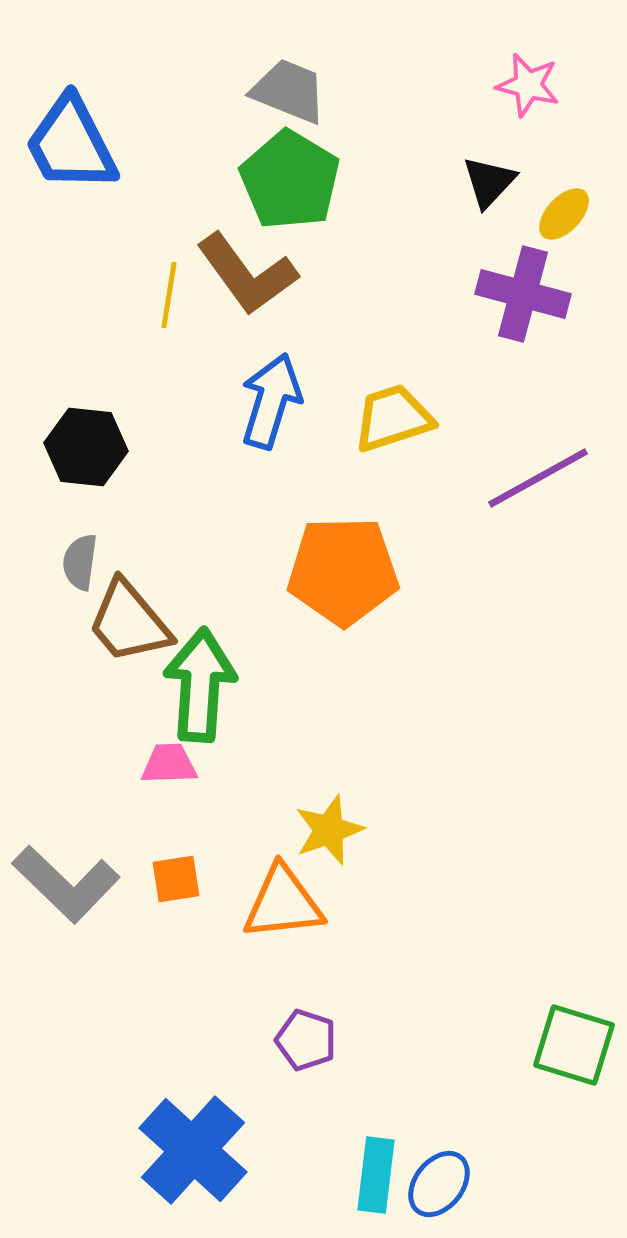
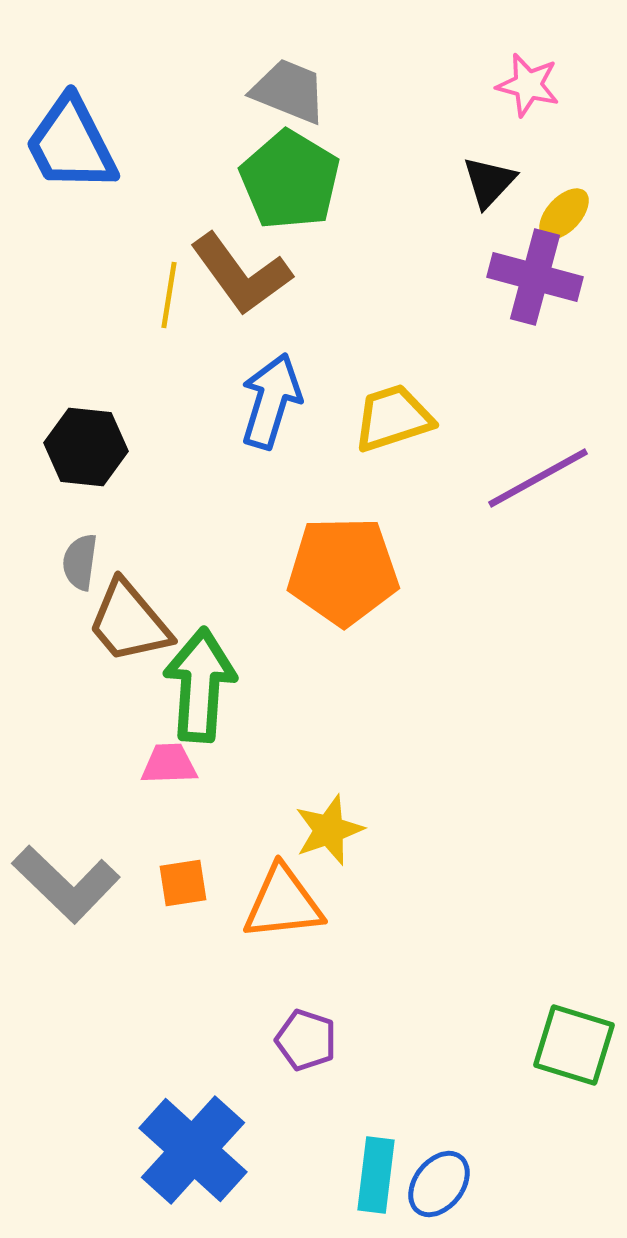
brown L-shape: moved 6 px left
purple cross: moved 12 px right, 17 px up
orange square: moved 7 px right, 4 px down
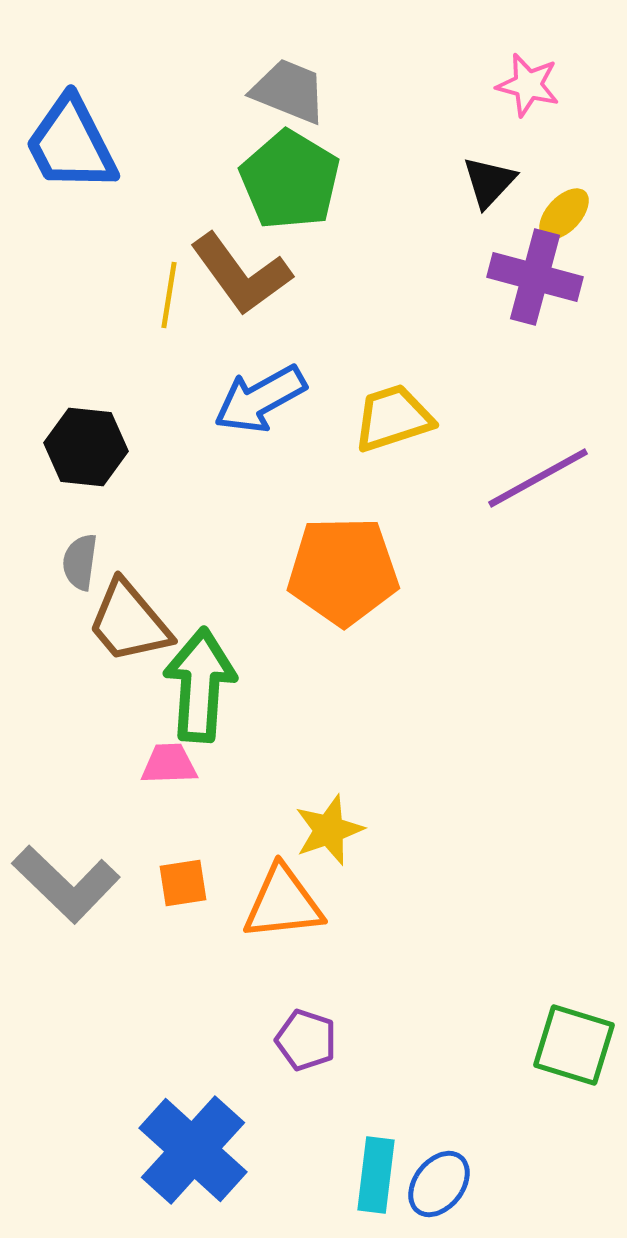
blue arrow: moved 11 px left, 2 px up; rotated 136 degrees counterclockwise
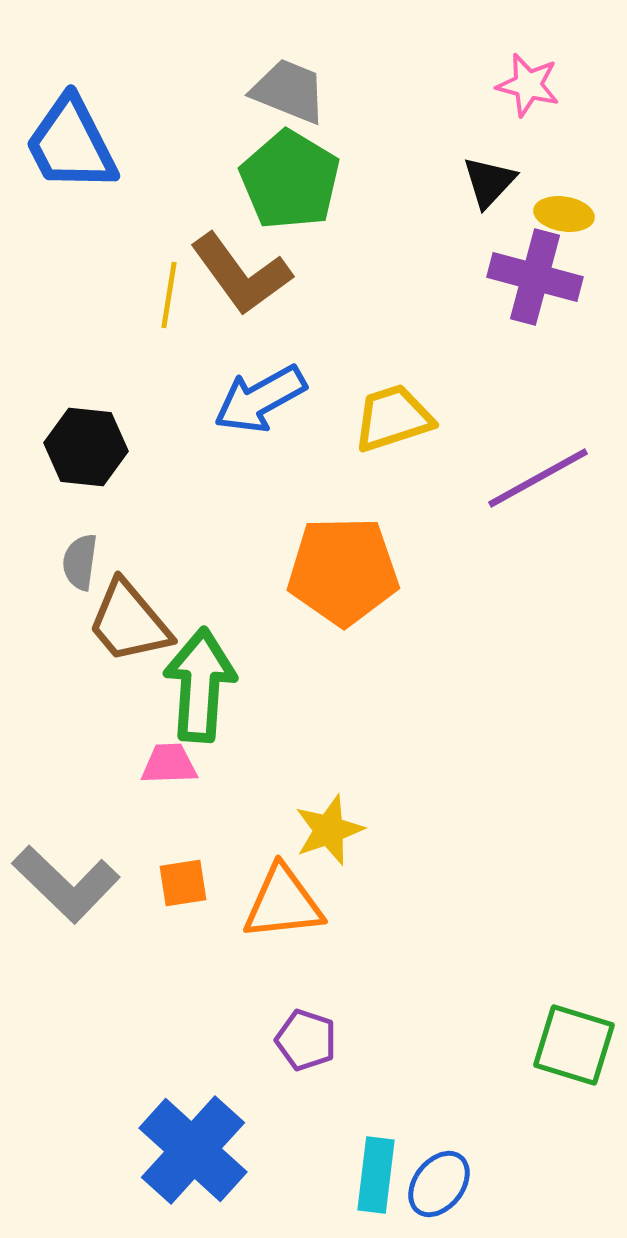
yellow ellipse: rotated 56 degrees clockwise
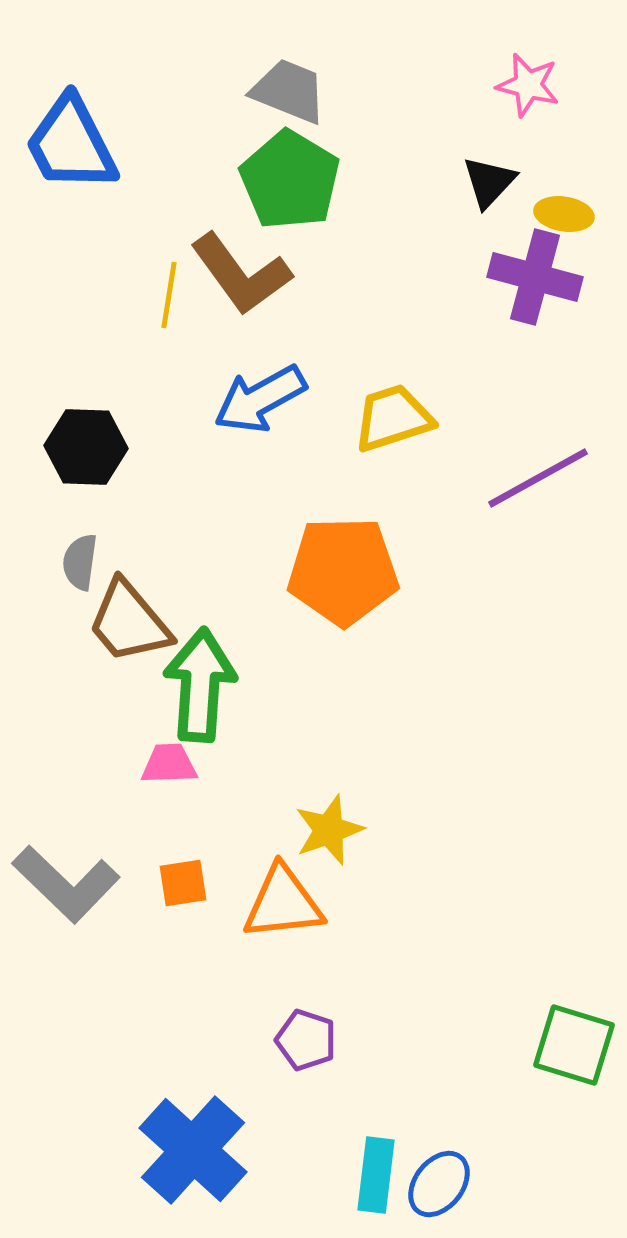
black hexagon: rotated 4 degrees counterclockwise
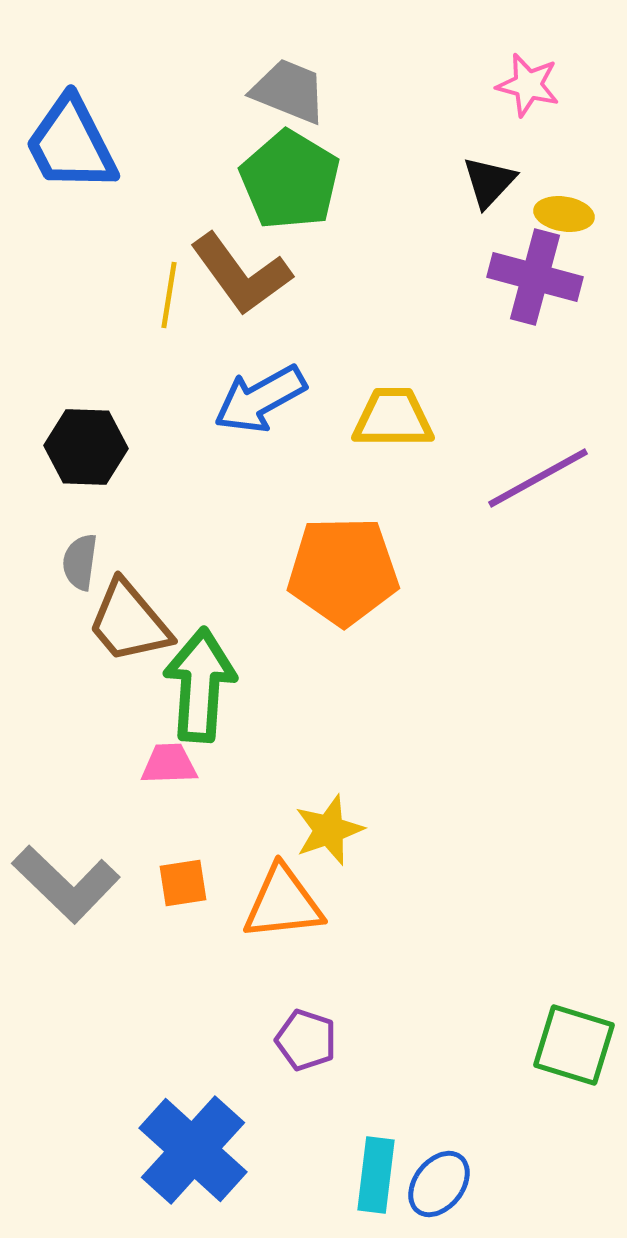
yellow trapezoid: rotated 18 degrees clockwise
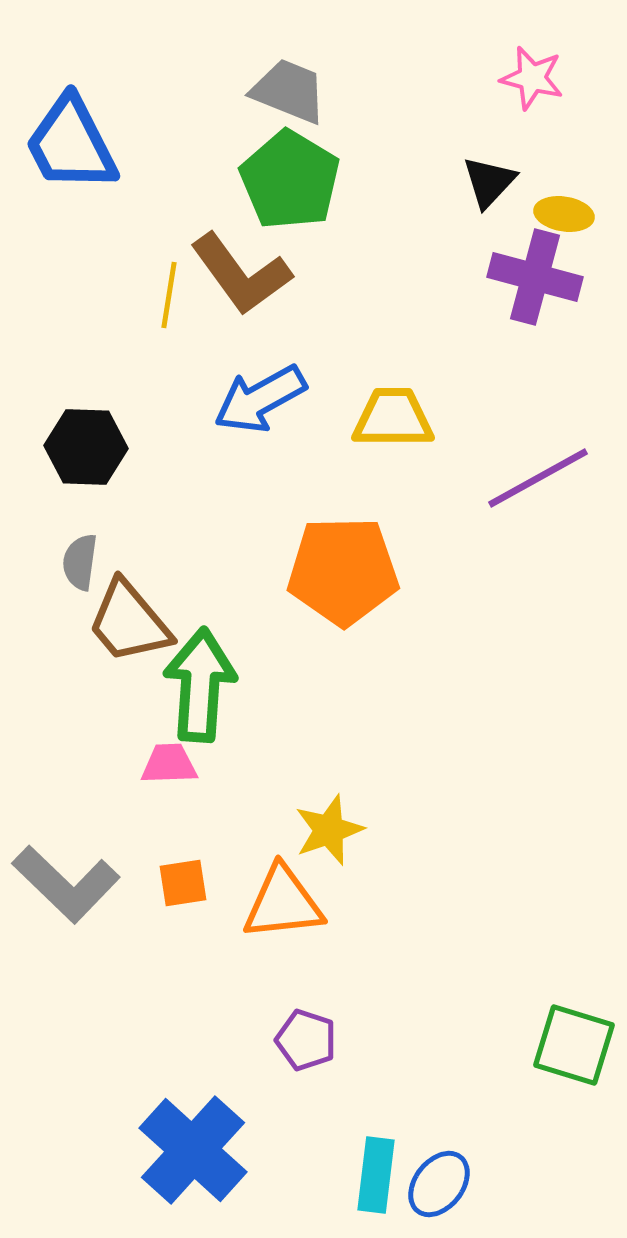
pink star: moved 4 px right, 7 px up
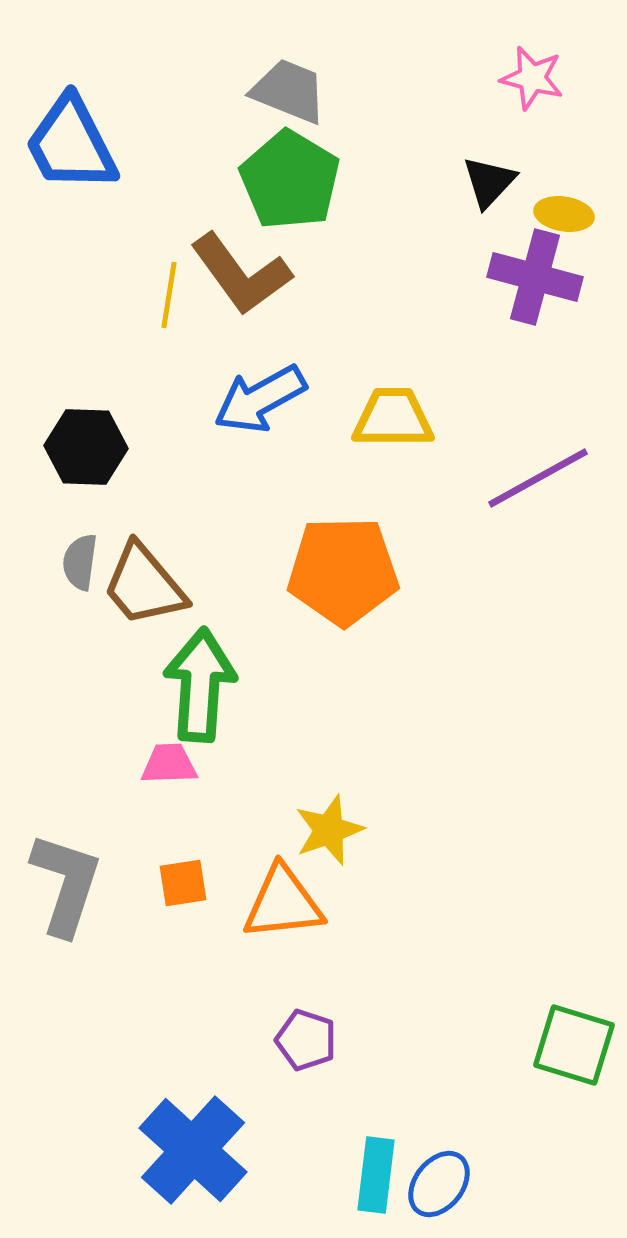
brown trapezoid: moved 15 px right, 37 px up
gray L-shape: rotated 116 degrees counterclockwise
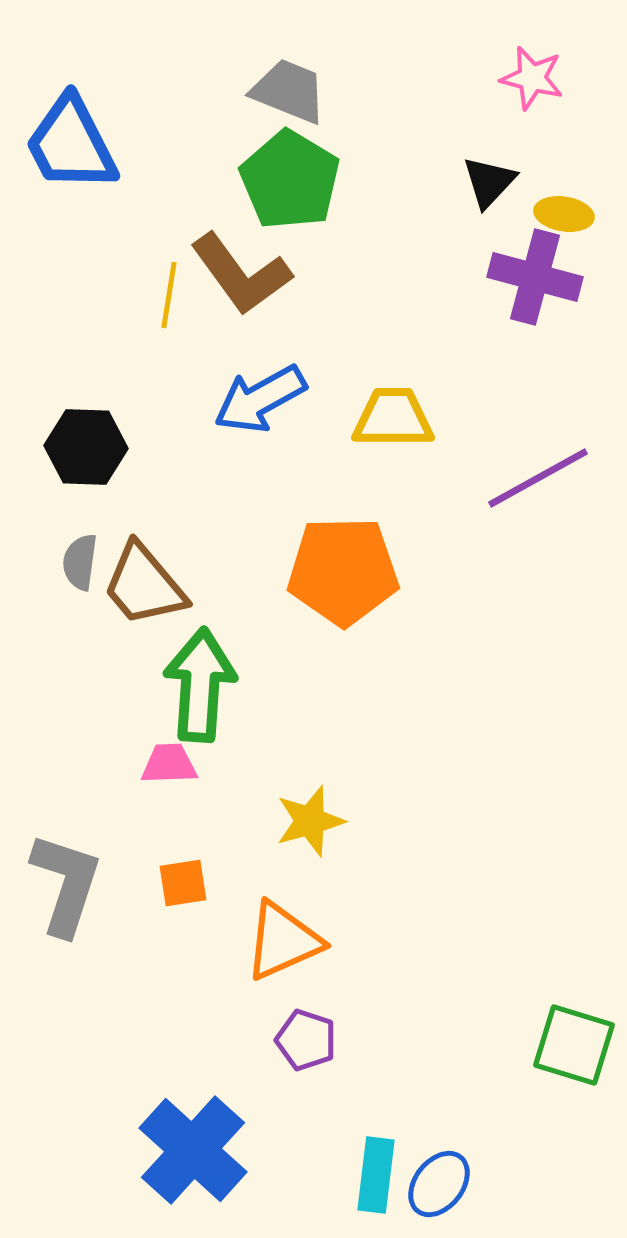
yellow star: moved 19 px left, 9 px up; rotated 4 degrees clockwise
orange triangle: moved 38 px down; rotated 18 degrees counterclockwise
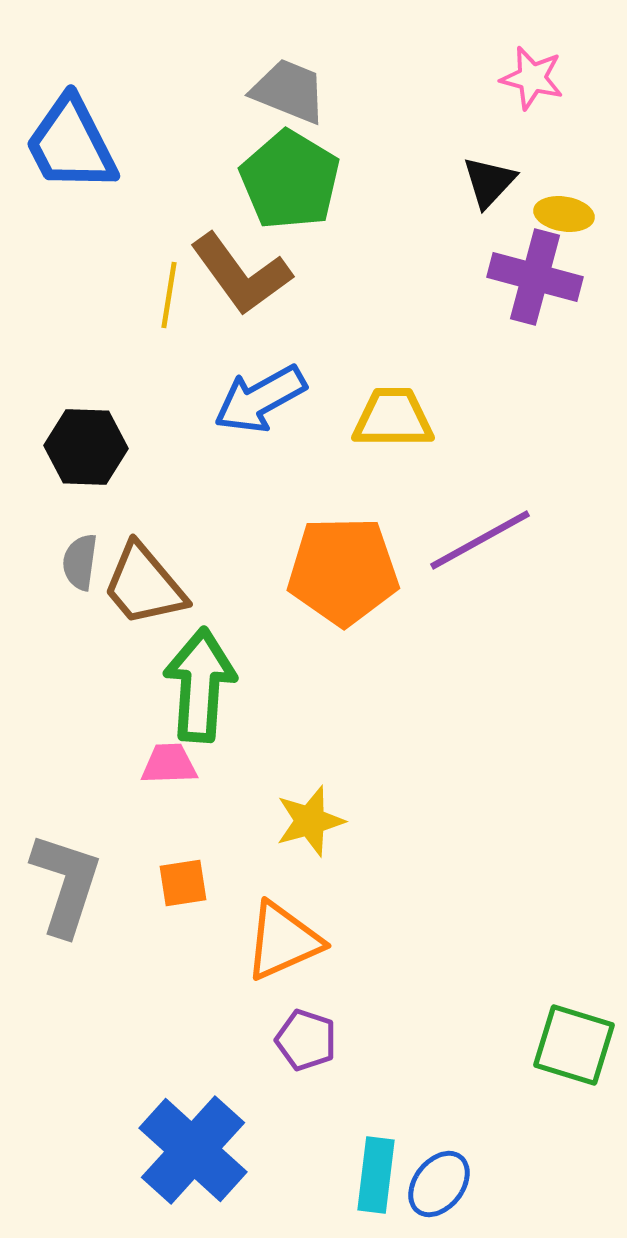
purple line: moved 58 px left, 62 px down
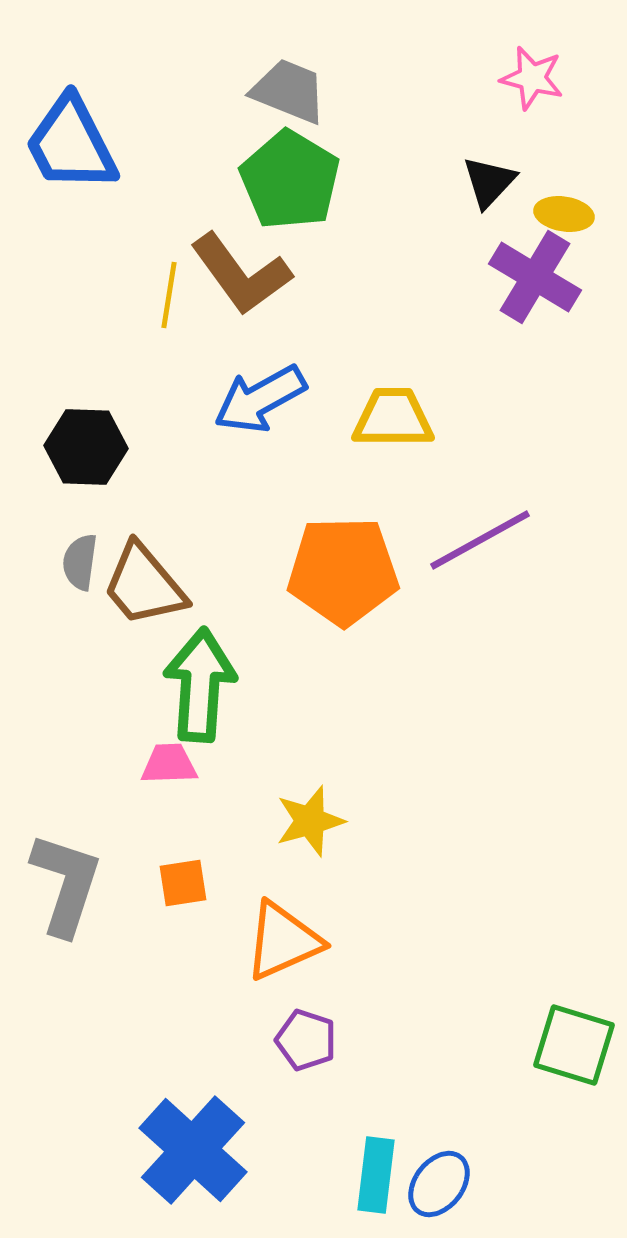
purple cross: rotated 16 degrees clockwise
